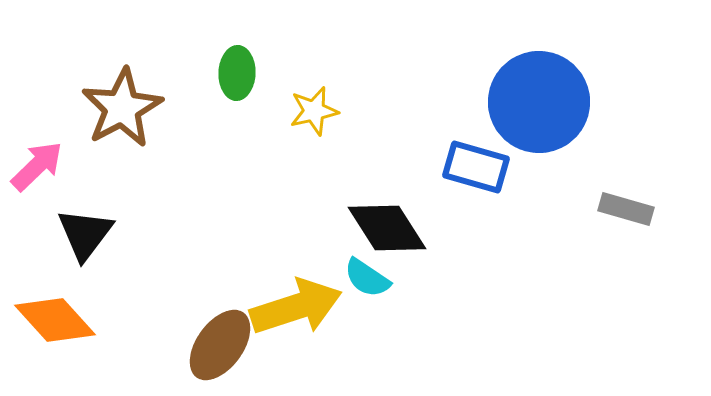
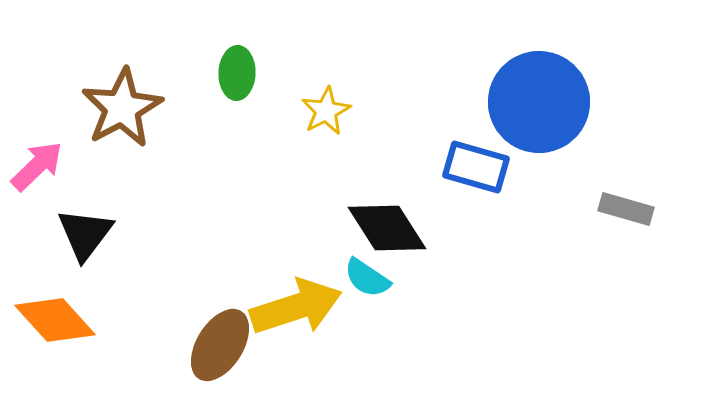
yellow star: moved 12 px right; rotated 15 degrees counterclockwise
brown ellipse: rotated 4 degrees counterclockwise
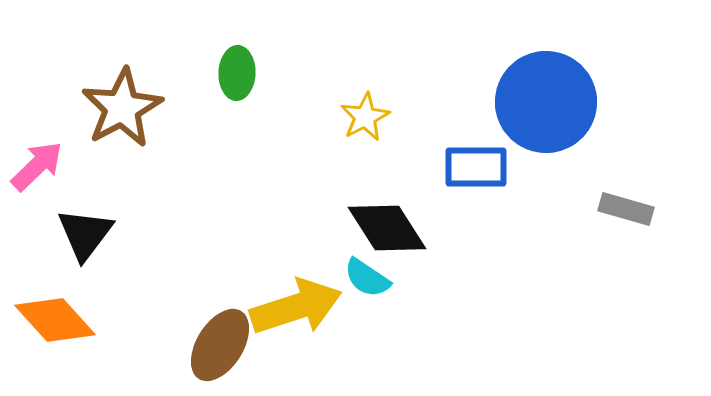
blue circle: moved 7 px right
yellow star: moved 39 px right, 6 px down
blue rectangle: rotated 16 degrees counterclockwise
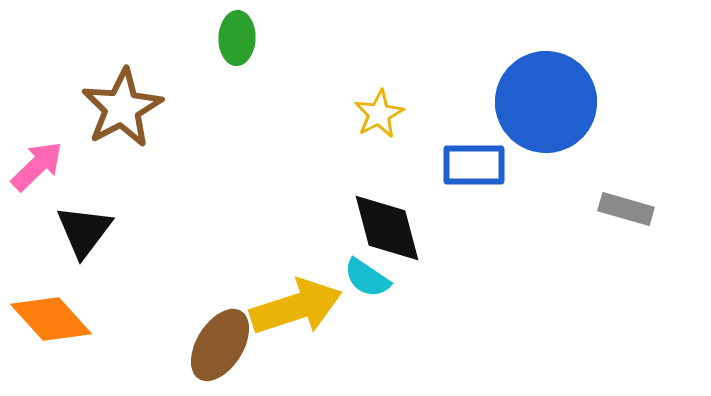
green ellipse: moved 35 px up
yellow star: moved 14 px right, 3 px up
blue rectangle: moved 2 px left, 2 px up
black diamond: rotated 18 degrees clockwise
black triangle: moved 1 px left, 3 px up
orange diamond: moved 4 px left, 1 px up
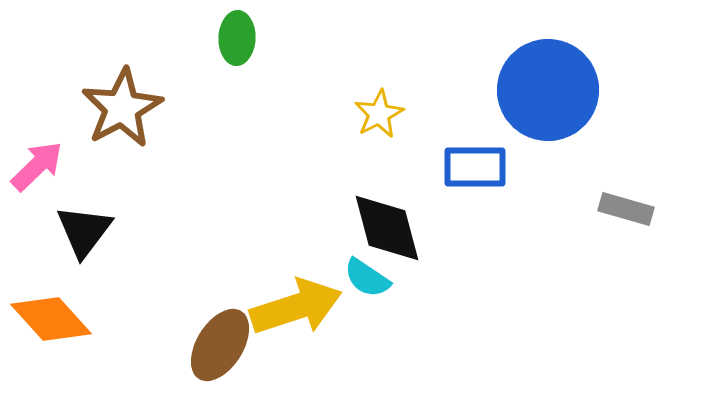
blue circle: moved 2 px right, 12 px up
blue rectangle: moved 1 px right, 2 px down
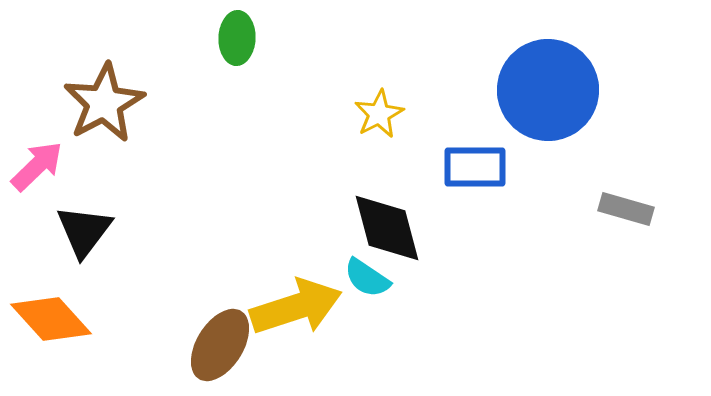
brown star: moved 18 px left, 5 px up
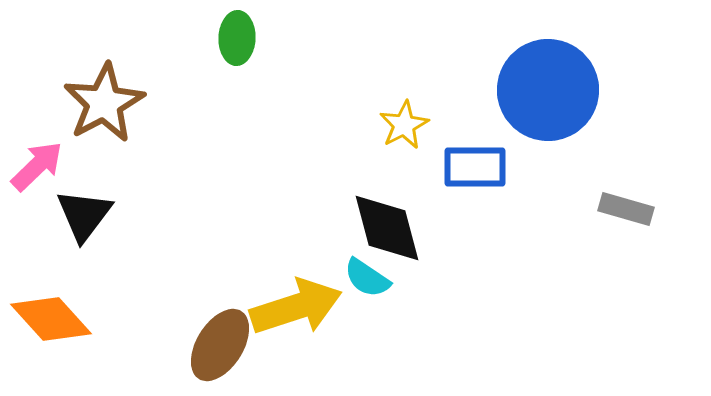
yellow star: moved 25 px right, 11 px down
black triangle: moved 16 px up
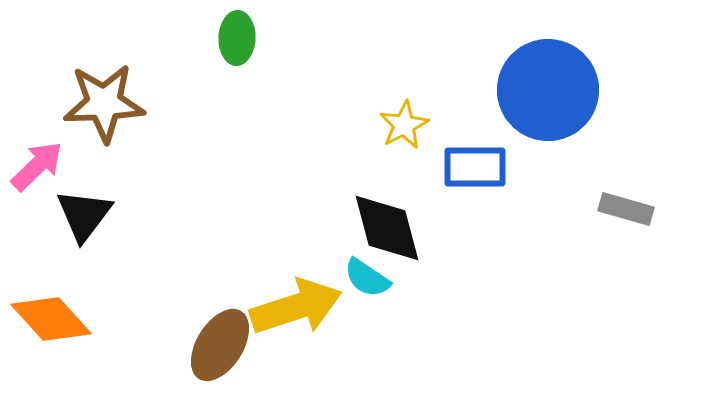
brown star: rotated 26 degrees clockwise
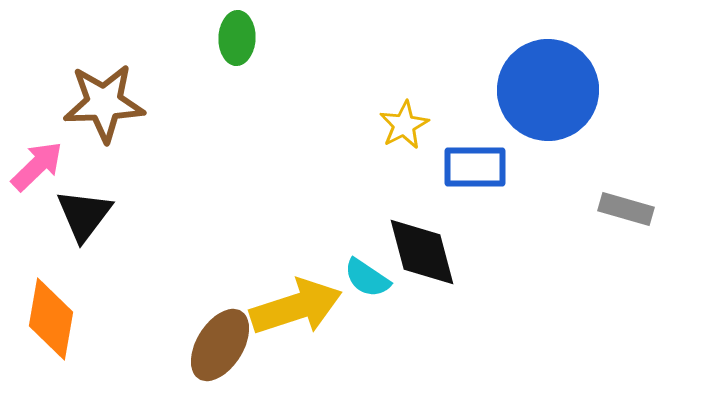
black diamond: moved 35 px right, 24 px down
orange diamond: rotated 52 degrees clockwise
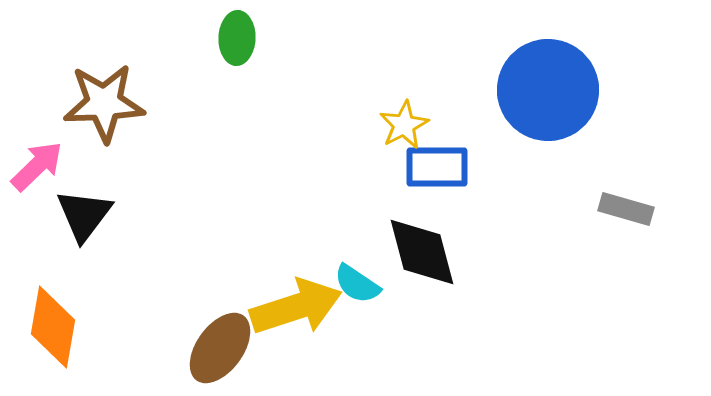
blue rectangle: moved 38 px left
cyan semicircle: moved 10 px left, 6 px down
orange diamond: moved 2 px right, 8 px down
brown ellipse: moved 3 px down; rotated 4 degrees clockwise
